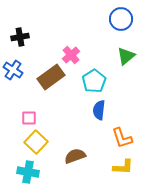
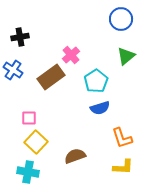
cyan pentagon: moved 2 px right
blue semicircle: moved 1 px right, 2 px up; rotated 114 degrees counterclockwise
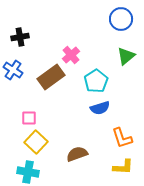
brown semicircle: moved 2 px right, 2 px up
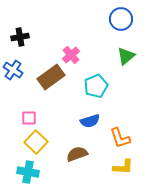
cyan pentagon: moved 5 px down; rotated 10 degrees clockwise
blue semicircle: moved 10 px left, 13 px down
orange L-shape: moved 2 px left
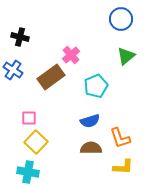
black cross: rotated 24 degrees clockwise
brown semicircle: moved 14 px right, 6 px up; rotated 20 degrees clockwise
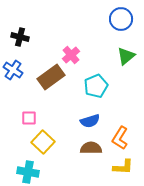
orange L-shape: rotated 50 degrees clockwise
yellow square: moved 7 px right
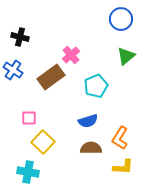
blue semicircle: moved 2 px left
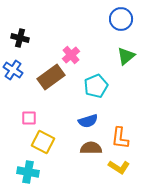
black cross: moved 1 px down
orange L-shape: rotated 25 degrees counterclockwise
yellow square: rotated 15 degrees counterclockwise
yellow L-shape: moved 4 px left; rotated 30 degrees clockwise
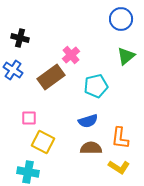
cyan pentagon: rotated 10 degrees clockwise
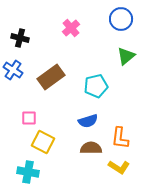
pink cross: moved 27 px up
